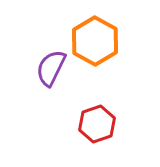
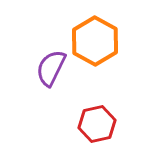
red hexagon: rotated 6 degrees clockwise
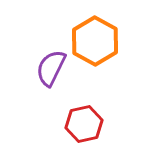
red hexagon: moved 13 px left
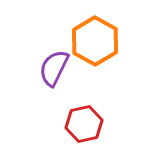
purple semicircle: moved 3 px right
